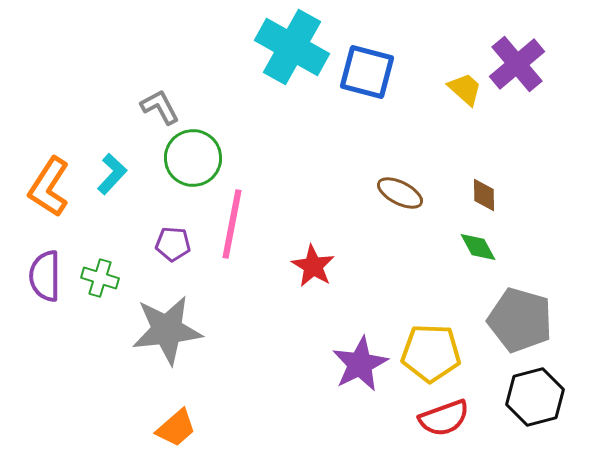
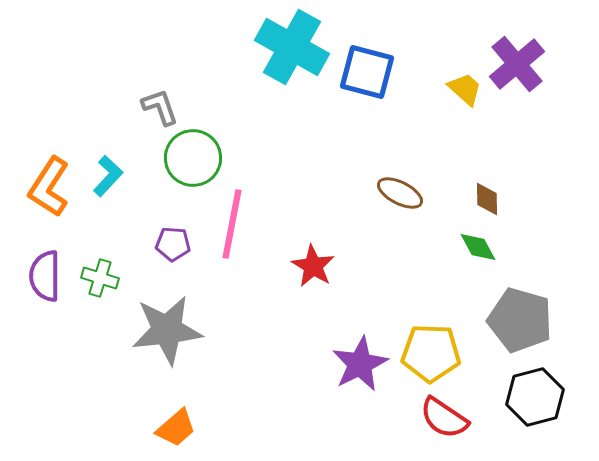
gray L-shape: rotated 9 degrees clockwise
cyan L-shape: moved 4 px left, 2 px down
brown diamond: moved 3 px right, 4 px down
red semicircle: rotated 54 degrees clockwise
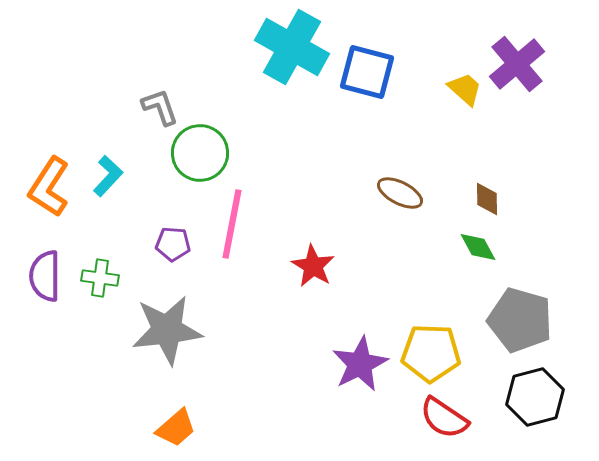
green circle: moved 7 px right, 5 px up
green cross: rotated 9 degrees counterclockwise
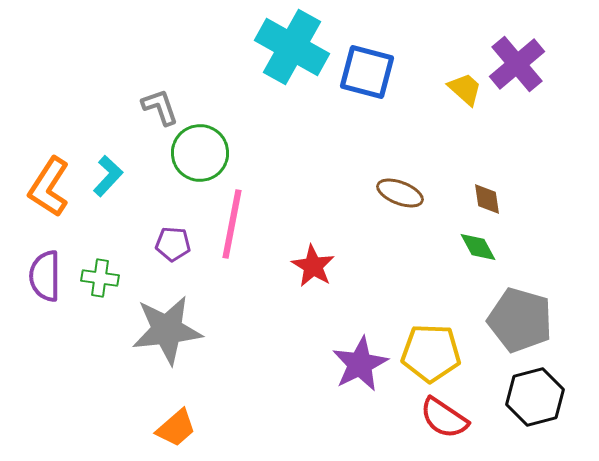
brown ellipse: rotated 6 degrees counterclockwise
brown diamond: rotated 8 degrees counterclockwise
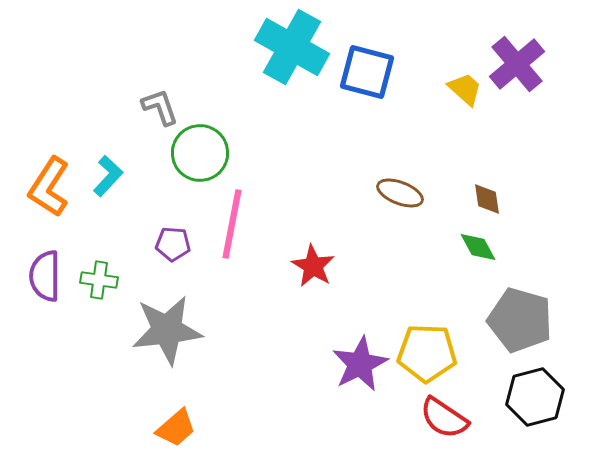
green cross: moved 1 px left, 2 px down
yellow pentagon: moved 4 px left
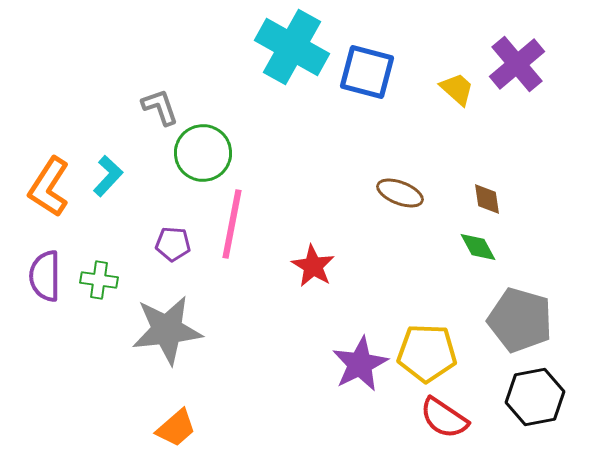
yellow trapezoid: moved 8 px left
green circle: moved 3 px right
black hexagon: rotated 4 degrees clockwise
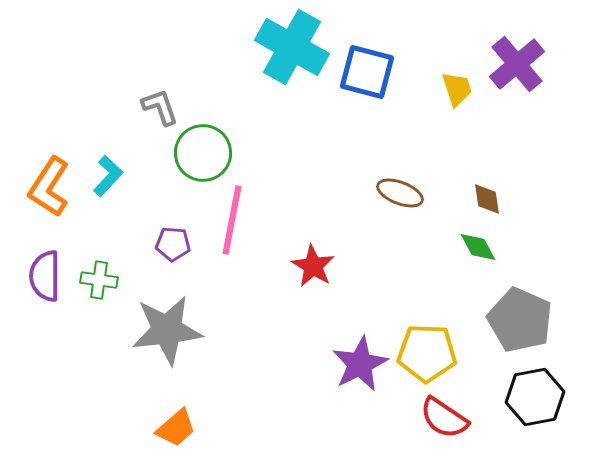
yellow trapezoid: rotated 30 degrees clockwise
pink line: moved 4 px up
gray pentagon: rotated 8 degrees clockwise
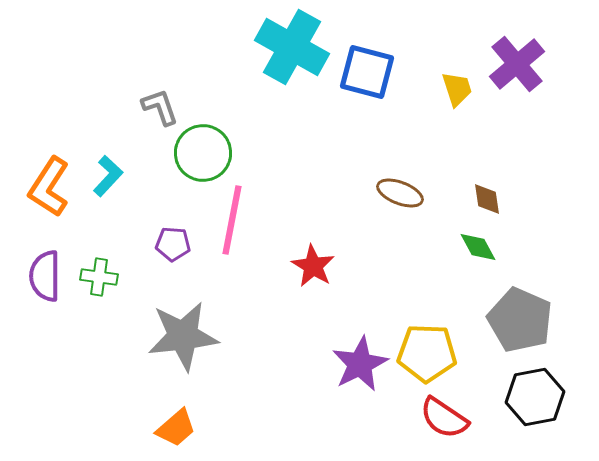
green cross: moved 3 px up
gray star: moved 16 px right, 6 px down
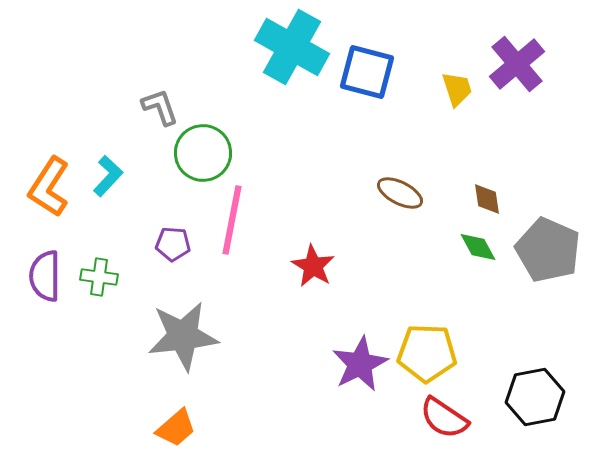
brown ellipse: rotated 6 degrees clockwise
gray pentagon: moved 28 px right, 70 px up
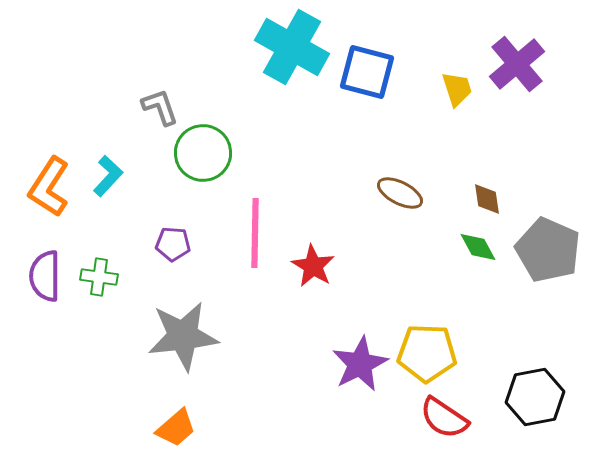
pink line: moved 23 px right, 13 px down; rotated 10 degrees counterclockwise
